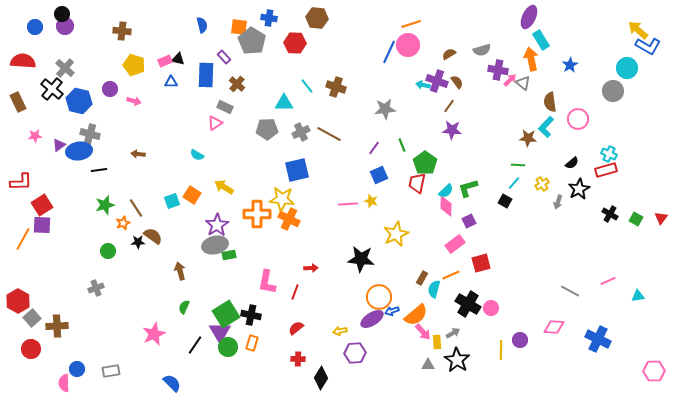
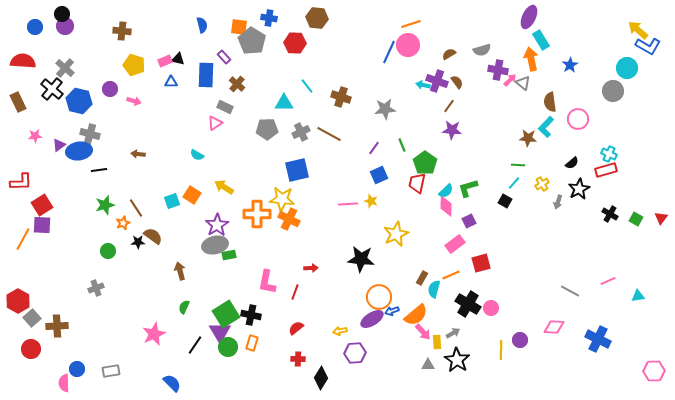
brown cross at (336, 87): moved 5 px right, 10 px down
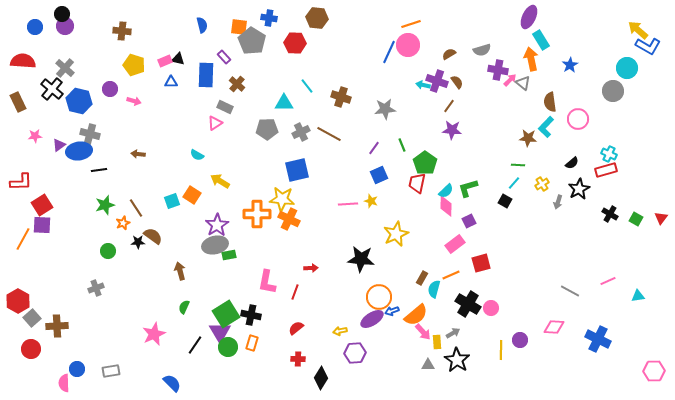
yellow arrow at (224, 187): moved 4 px left, 6 px up
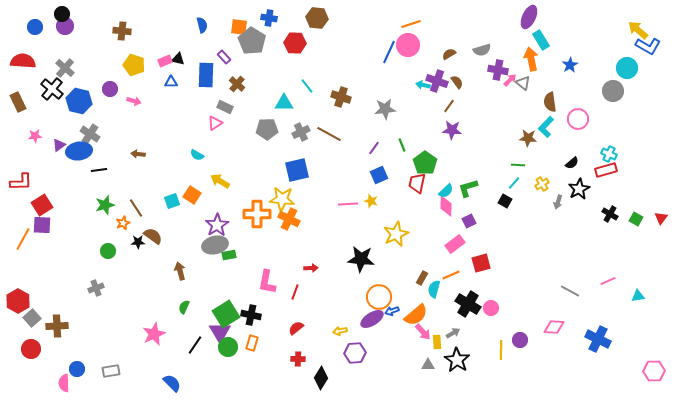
gray cross at (90, 134): rotated 18 degrees clockwise
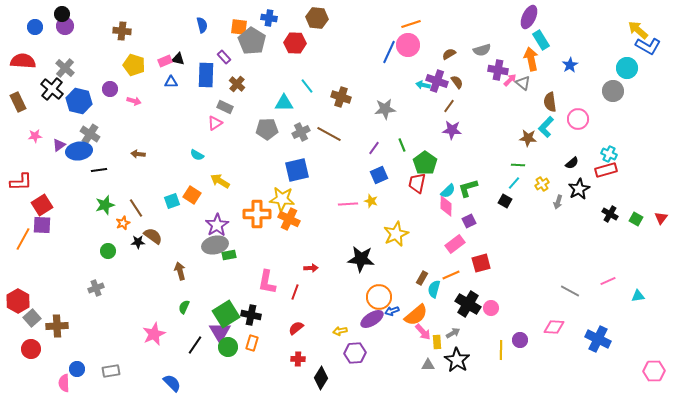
cyan semicircle at (446, 191): moved 2 px right
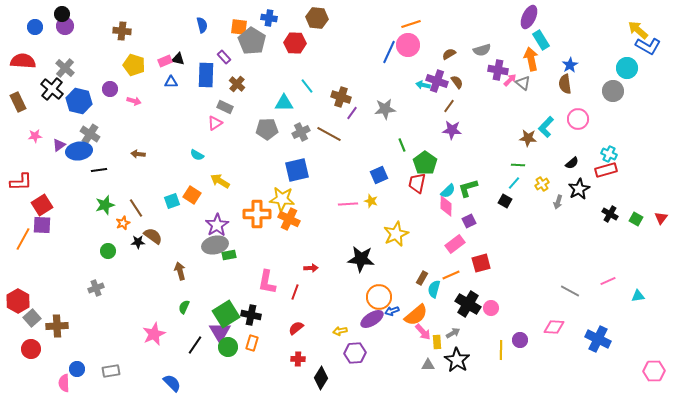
brown semicircle at (550, 102): moved 15 px right, 18 px up
purple line at (374, 148): moved 22 px left, 35 px up
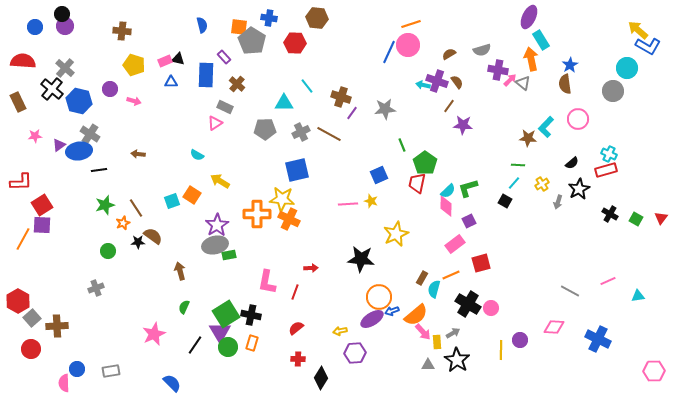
gray pentagon at (267, 129): moved 2 px left
purple star at (452, 130): moved 11 px right, 5 px up
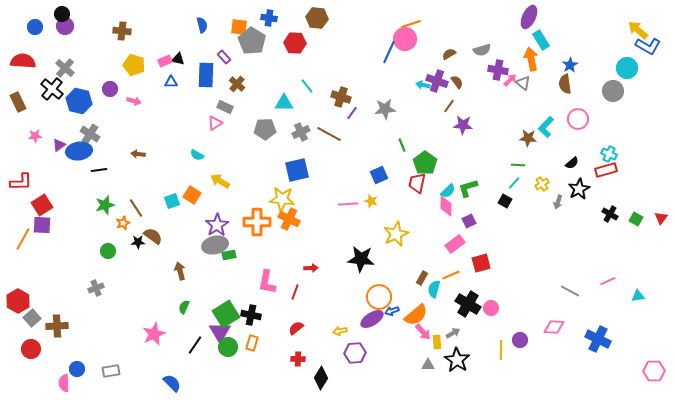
pink circle at (408, 45): moved 3 px left, 6 px up
orange cross at (257, 214): moved 8 px down
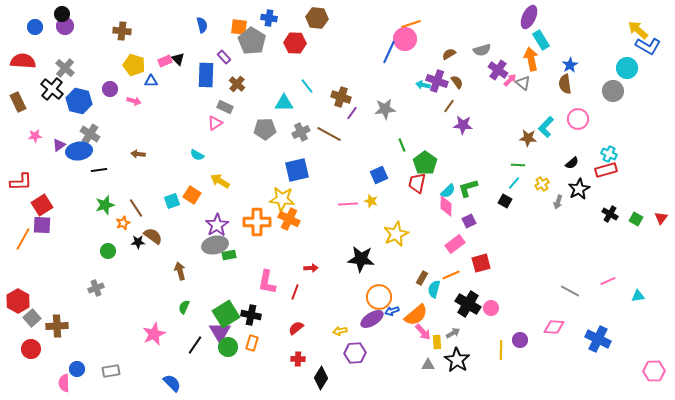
black triangle at (178, 59): rotated 32 degrees clockwise
purple cross at (498, 70): rotated 24 degrees clockwise
blue triangle at (171, 82): moved 20 px left, 1 px up
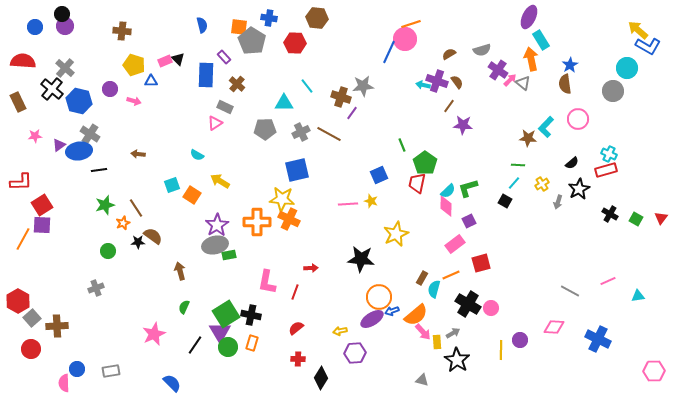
gray star at (385, 109): moved 22 px left, 23 px up
cyan square at (172, 201): moved 16 px up
gray triangle at (428, 365): moved 6 px left, 15 px down; rotated 16 degrees clockwise
